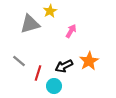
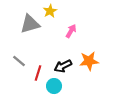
orange star: rotated 24 degrees clockwise
black arrow: moved 1 px left
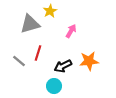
red line: moved 20 px up
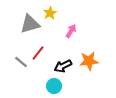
yellow star: moved 2 px down
red line: rotated 21 degrees clockwise
gray line: moved 2 px right, 1 px down
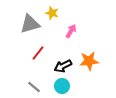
yellow star: moved 2 px right; rotated 24 degrees counterclockwise
gray line: moved 13 px right, 25 px down
cyan circle: moved 8 px right
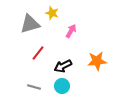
orange star: moved 8 px right
gray line: rotated 24 degrees counterclockwise
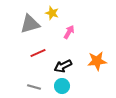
pink arrow: moved 2 px left, 1 px down
red line: rotated 28 degrees clockwise
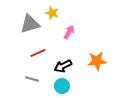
gray line: moved 2 px left, 8 px up
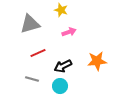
yellow star: moved 9 px right, 3 px up
pink arrow: rotated 40 degrees clockwise
cyan circle: moved 2 px left
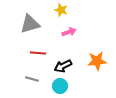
red line: rotated 28 degrees clockwise
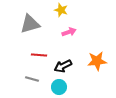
red line: moved 1 px right, 2 px down
cyan circle: moved 1 px left, 1 px down
